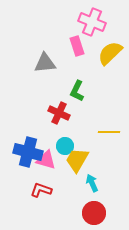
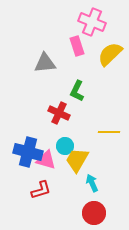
yellow semicircle: moved 1 px down
red L-shape: rotated 145 degrees clockwise
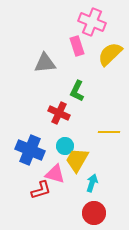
blue cross: moved 2 px right, 2 px up; rotated 8 degrees clockwise
pink triangle: moved 9 px right, 14 px down
cyan arrow: rotated 42 degrees clockwise
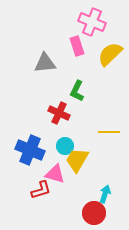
cyan arrow: moved 13 px right, 11 px down
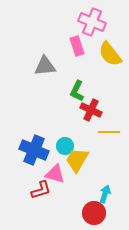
yellow semicircle: rotated 84 degrees counterclockwise
gray triangle: moved 3 px down
red cross: moved 32 px right, 3 px up
blue cross: moved 4 px right
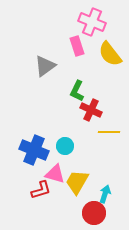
gray triangle: rotated 30 degrees counterclockwise
yellow trapezoid: moved 22 px down
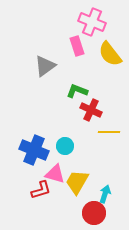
green L-shape: rotated 85 degrees clockwise
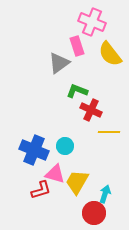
gray triangle: moved 14 px right, 3 px up
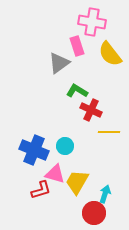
pink cross: rotated 12 degrees counterclockwise
green L-shape: rotated 10 degrees clockwise
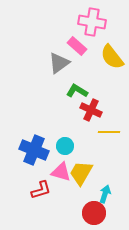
pink rectangle: rotated 30 degrees counterclockwise
yellow semicircle: moved 2 px right, 3 px down
pink triangle: moved 6 px right, 2 px up
yellow trapezoid: moved 4 px right, 9 px up
